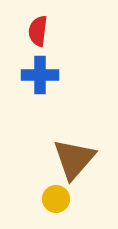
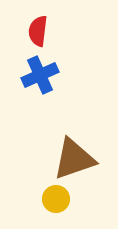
blue cross: rotated 24 degrees counterclockwise
brown triangle: rotated 30 degrees clockwise
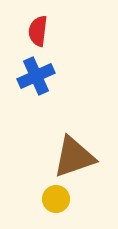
blue cross: moved 4 px left, 1 px down
brown triangle: moved 2 px up
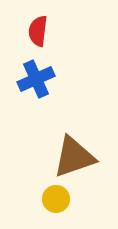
blue cross: moved 3 px down
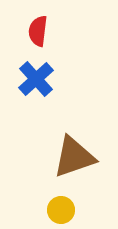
blue cross: rotated 18 degrees counterclockwise
yellow circle: moved 5 px right, 11 px down
